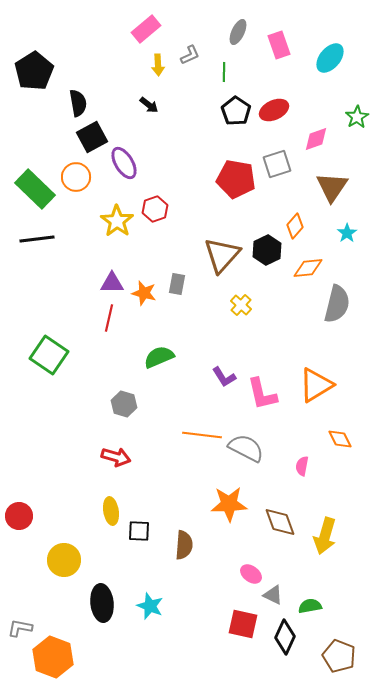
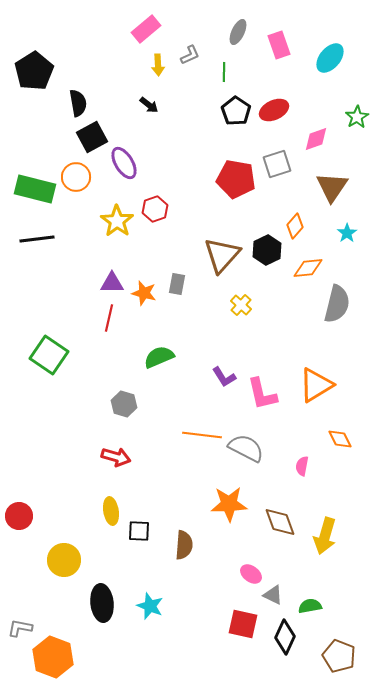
green rectangle at (35, 189): rotated 30 degrees counterclockwise
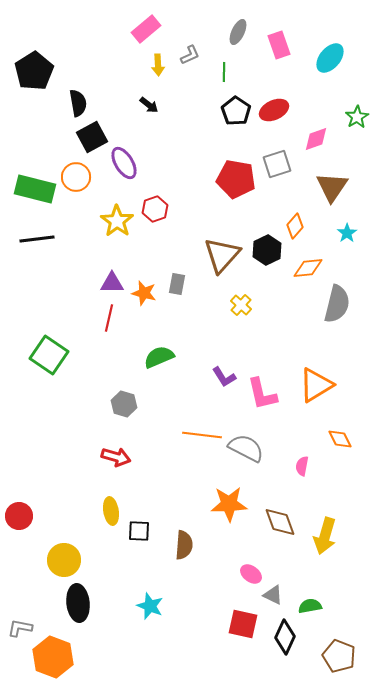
black ellipse at (102, 603): moved 24 px left
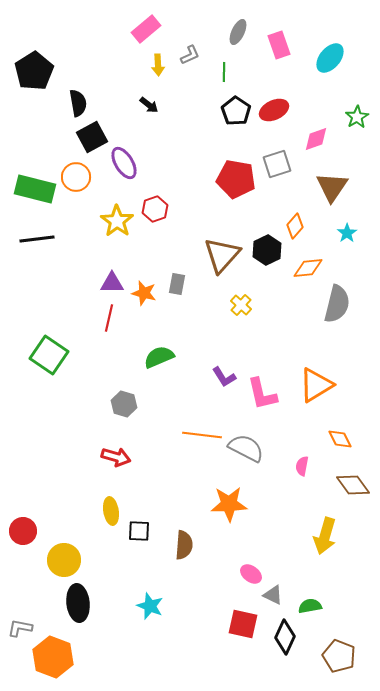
red circle at (19, 516): moved 4 px right, 15 px down
brown diamond at (280, 522): moved 73 px right, 37 px up; rotated 16 degrees counterclockwise
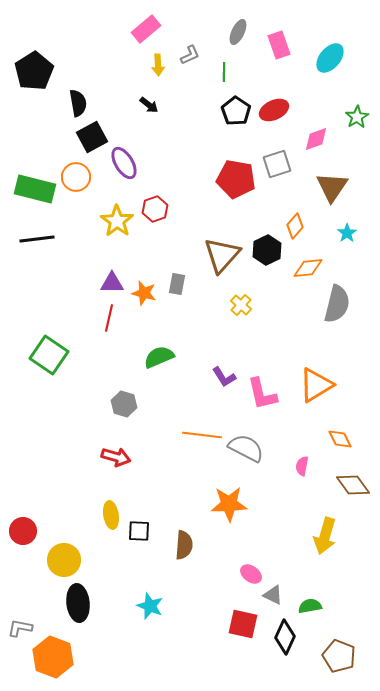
yellow ellipse at (111, 511): moved 4 px down
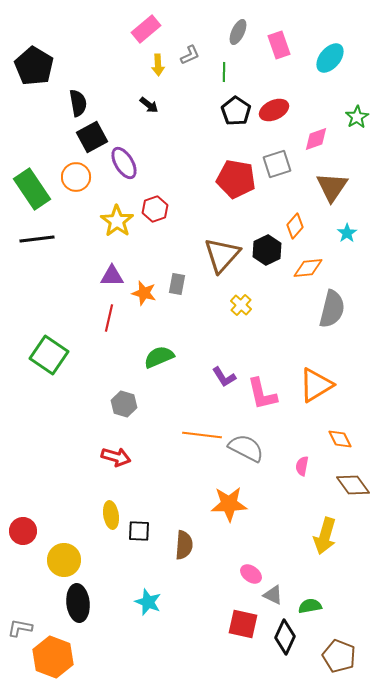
black pentagon at (34, 71): moved 5 px up; rotated 9 degrees counterclockwise
green rectangle at (35, 189): moved 3 px left; rotated 42 degrees clockwise
purple triangle at (112, 283): moved 7 px up
gray semicircle at (337, 304): moved 5 px left, 5 px down
cyan star at (150, 606): moved 2 px left, 4 px up
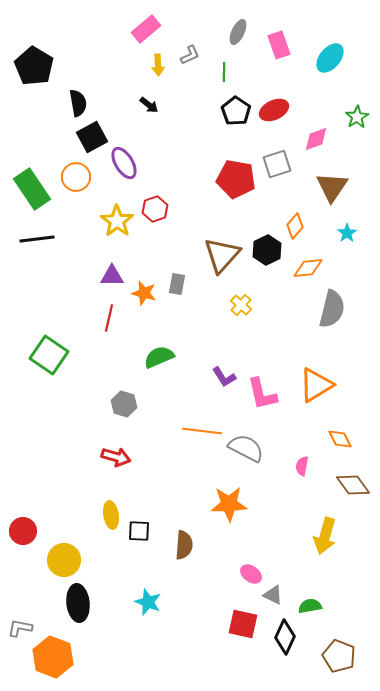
orange line at (202, 435): moved 4 px up
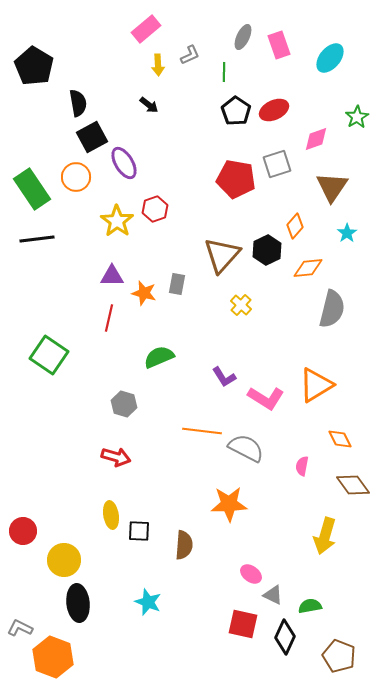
gray ellipse at (238, 32): moved 5 px right, 5 px down
pink L-shape at (262, 394): moved 4 px right, 4 px down; rotated 45 degrees counterclockwise
gray L-shape at (20, 628): rotated 15 degrees clockwise
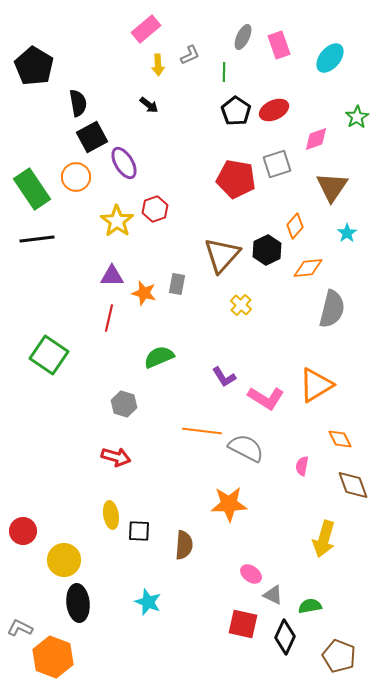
brown diamond at (353, 485): rotated 16 degrees clockwise
yellow arrow at (325, 536): moved 1 px left, 3 px down
